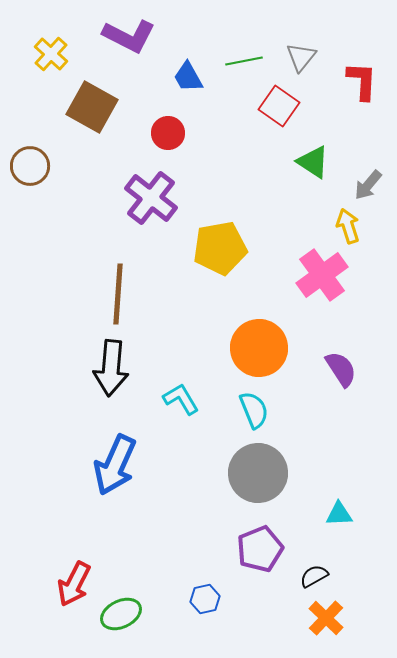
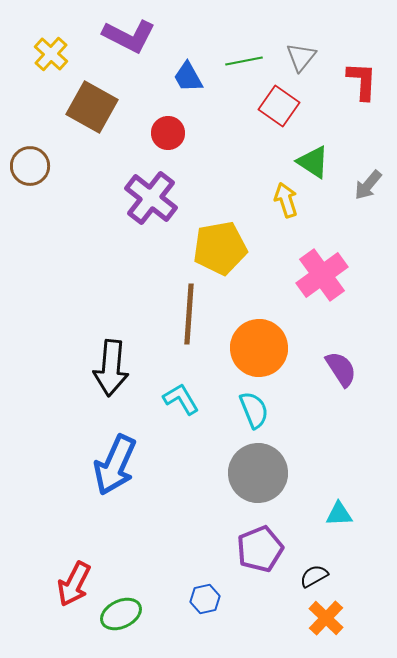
yellow arrow: moved 62 px left, 26 px up
brown line: moved 71 px right, 20 px down
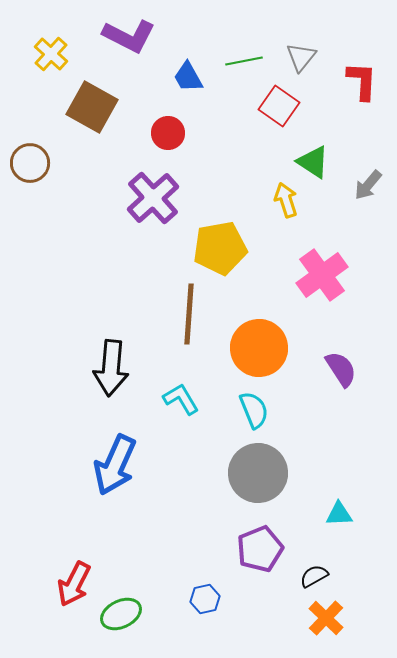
brown circle: moved 3 px up
purple cross: moved 2 px right; rotated 10 degrees clockwise
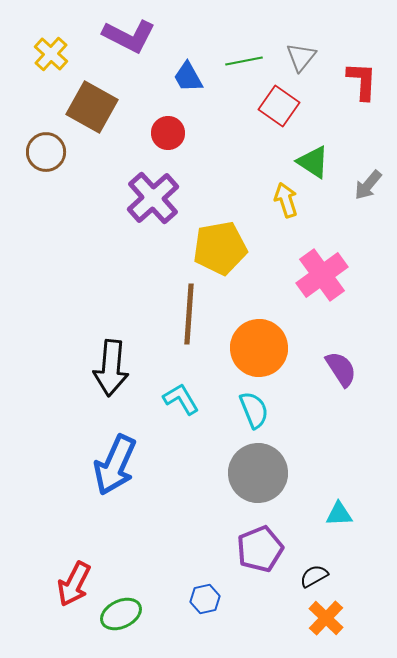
brown circle: moved 16 px right, 11 px up
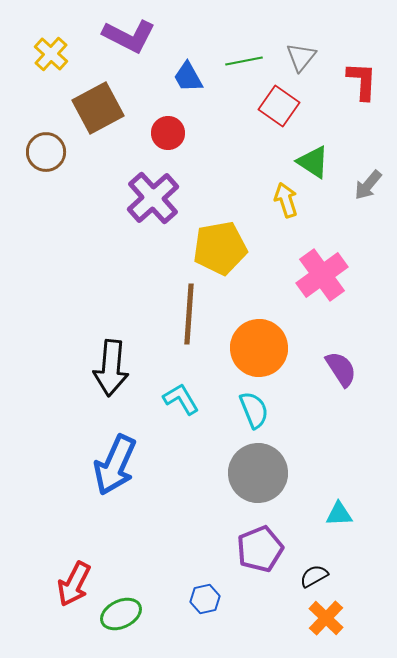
brown square: moved 6 px right, 1 px down; rotated 33 degrees clockwise
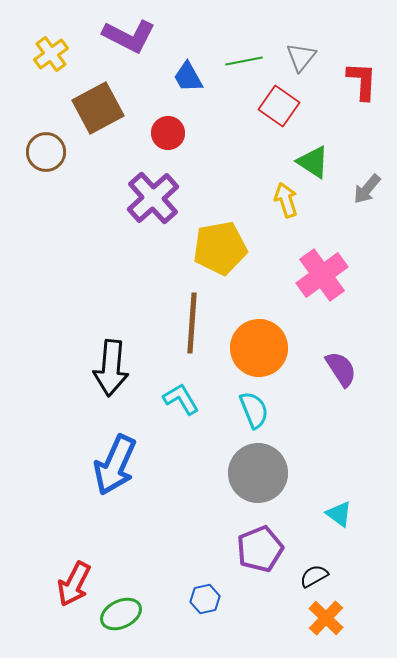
yellow cross: rotated 12 degrees clockwise
gray arrow: moved 1 px left, 4 px down
brown line: moved 3 px right, 9 px down
cyan triangle: rotated 40 degrees clockwise
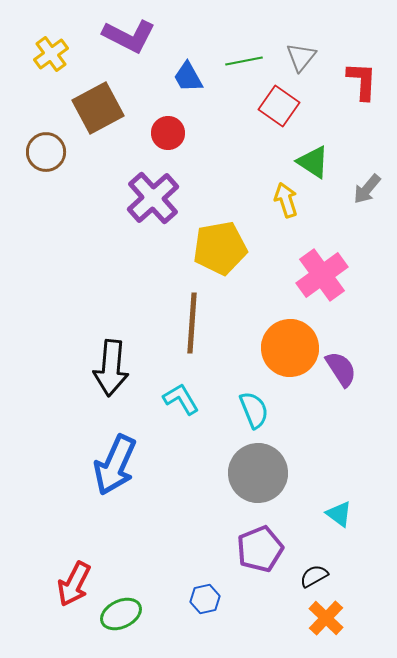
orange circle: moved 31 px right
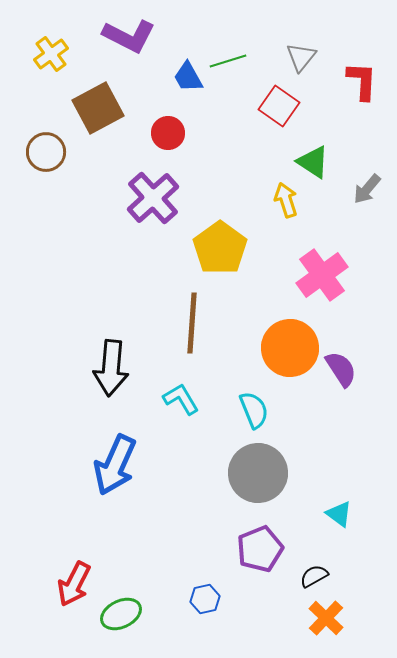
green line: moved 16 px left; rotated 6 degrees counterclockwise
yellow pentagon: rotated 26 degrees counterclockwise
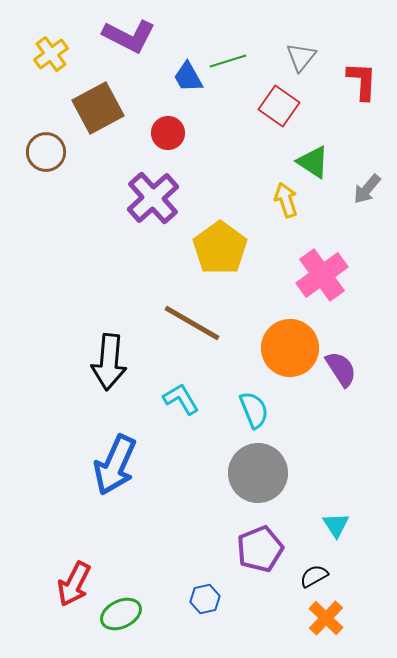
brown line: rotated 64 degrees counterclockwise
black arrow: moved 2 px left, 6 px up
cyan triangle: moved 3 px left, 11 px down; rotated 20 degrees clockwise
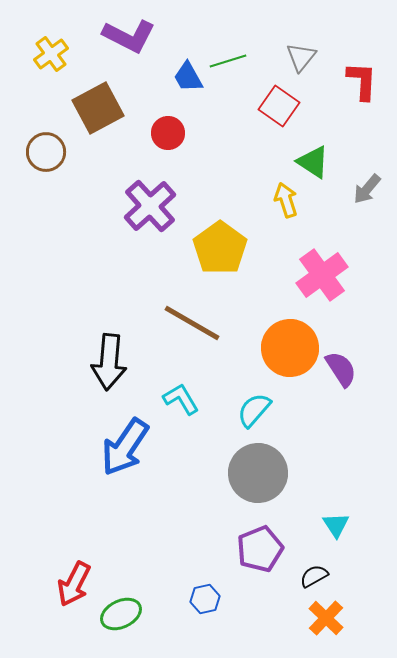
purple cross: moved 3 px left, 8 px down
cyan semicircle: rotated 117 degrees counterclockwise
blue arrow: moved 10 px right, 18 px up; rotated 10 degrees clockwise
